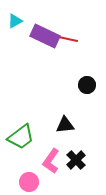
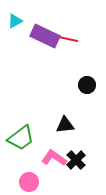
green trapezoid: moved 1 px down
pink L-shape: moved 3 px right, 3 px up; rotated 90 degrees clockwise
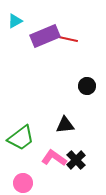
purple rectangle: rotated 48 degrees counterclockwise
black circle: moved 1 px down
pink circle: moved 6 px left, 1 px down
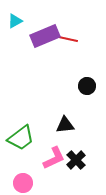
pink L-shape: rotated 120 degrees clockwise
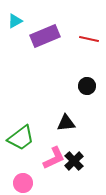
red line: moved 21 px right
black triangle: moved 1 px right, 2 px up
black cross: moved 2 px left, 1 px down
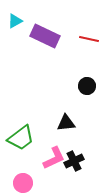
purple rectangle: rotated 48 degrees clockwise
black cross: rotated 18 degrees clockwise
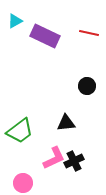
red line: moved 6 px up
green trapezoid: moved 1 px left, 7 px up
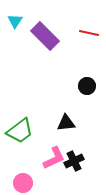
cyan triangle: rotated 28 degrees counterclockwise
purple rectangle: rotated 20 degrees clockwise
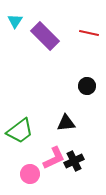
pink circle: moved 7 px right, 9 px up
